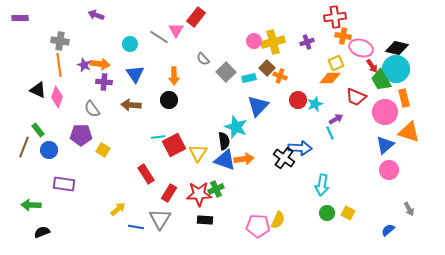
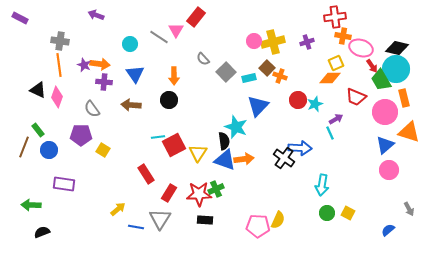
purple rectangle at (20, 18): rotated 28 degrees clockwise
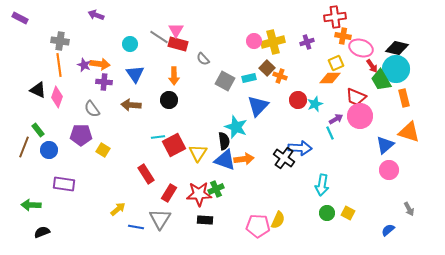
red rectangle at (196, 17): moved 18 px left, 27 px down; rotated 66 degrees clockwise
gray square at (226, 72): moved 1 px left, 9 px down; rotated 18 degrees counterclockwise
pink circle at (385, 112): moved 25 px left, 4 px down
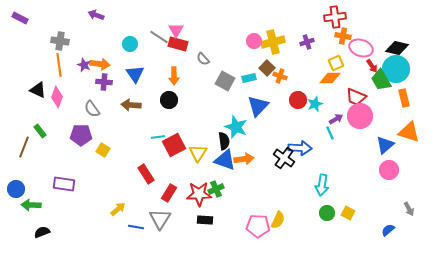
green rectangle at (38, 130): moved 2 px right, 1 px down
blue circle at (49, 150): moved 33 px left, 39 px down
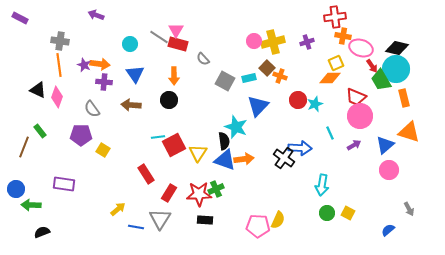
purple arrow at (336, 119): moved 18 px right, 26 px down
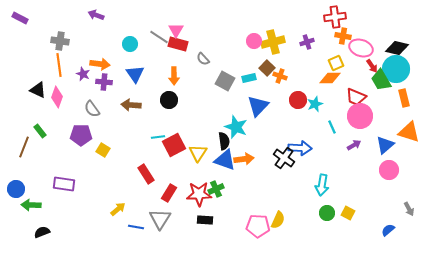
purple star at (84, 65): moved 1 px left, 9 px down
cyan line at (330, 133): moved 2 px right, 6 px up
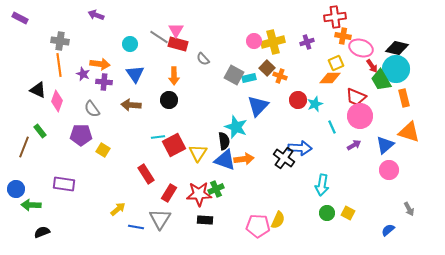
gray square at (225, 81): moved 9 px right, 6 px up
pink diamond at (57, 97): moved 4 px down
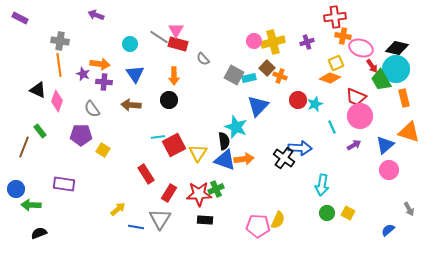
orange diamond at (330, 78): rotated 20 degrees clockwise
black semicircle at (42, 232): moved 3 px left, 1 px down
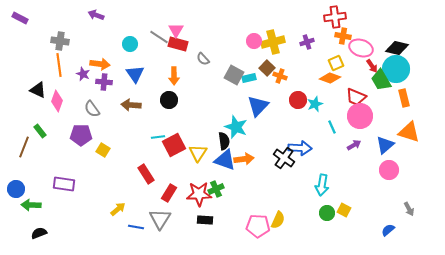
yellow square at (348, 213): moved 4 px left, 3 px up
